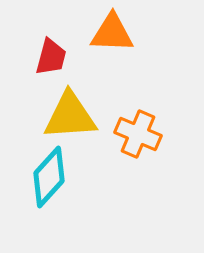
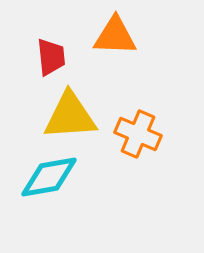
orange triangle: moved 3 px right, 3 px down
red trapezoid: rotated 21 degrees counterclockwise
cyan diamond: rotated 38 degrees clockwise
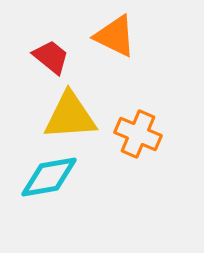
orange triangle: rotated 24 degrees clockwise
red trapezoid: rotated 45 degrees counterclockwise
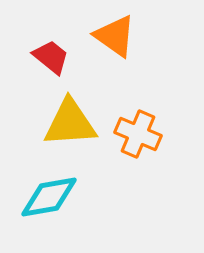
orange triangle: rotated 9 degrees clockwise
yellow triangle: moved 7 px down
cyan diamond: moved 20 px down
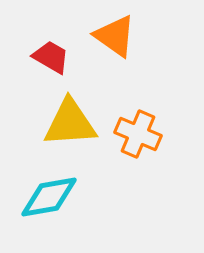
red trapezoid: rotated 9 degrees counterclockwise
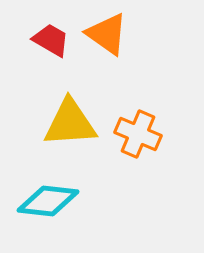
orange triangle: moved 8 px left, 2 px up
red trapezoid: moved 17 px up
cyan diamond: moved 1 px left, 4 px down; rotated 16 degrees clockwise
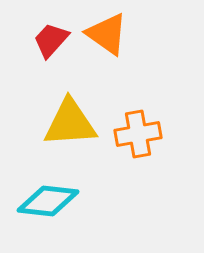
red trapezoid: rotated 78 degrees counterclockwise
orange cross: rotated 33 degrees counterclockwise
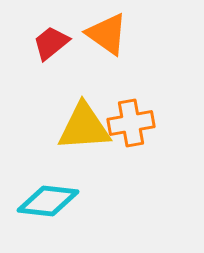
red trapezoid: moved 3 px down; rotated 9 degrees clockwise
yellow triangle: moved 14 px right, 4 px down
orange cross: moved 7 px left, 11 px up
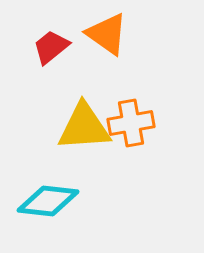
red trapezoid: moved 4 px down
